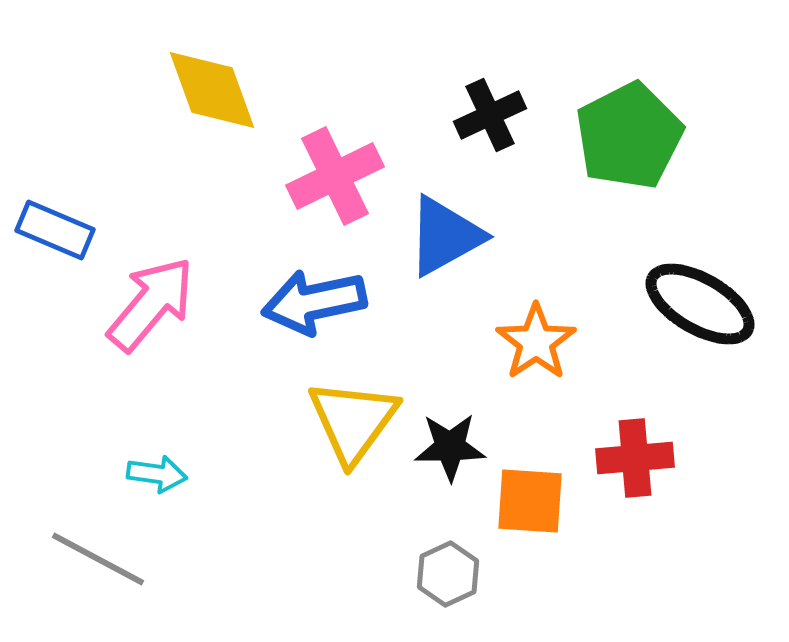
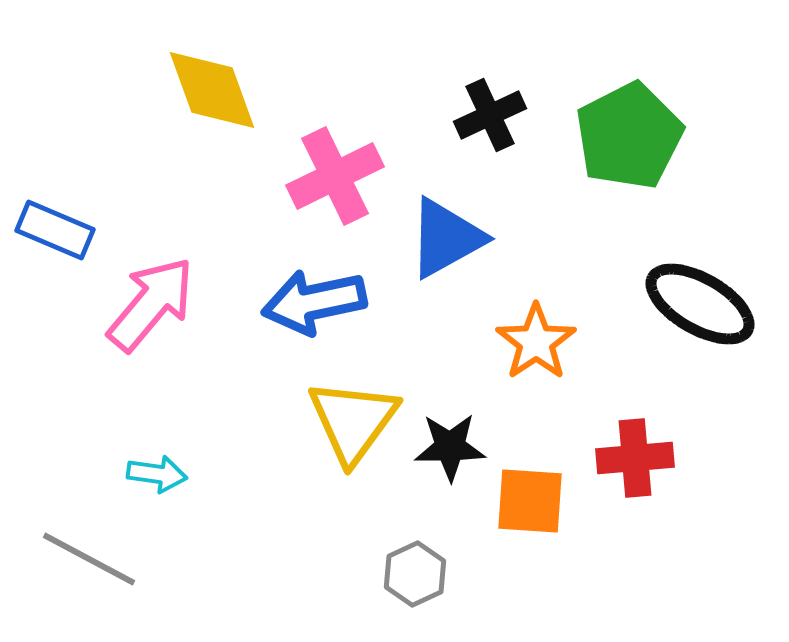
blue triangle: moved 1 px right, 2 px down
gray line: moved 9 px left
gray hexagon: moved 33 px left
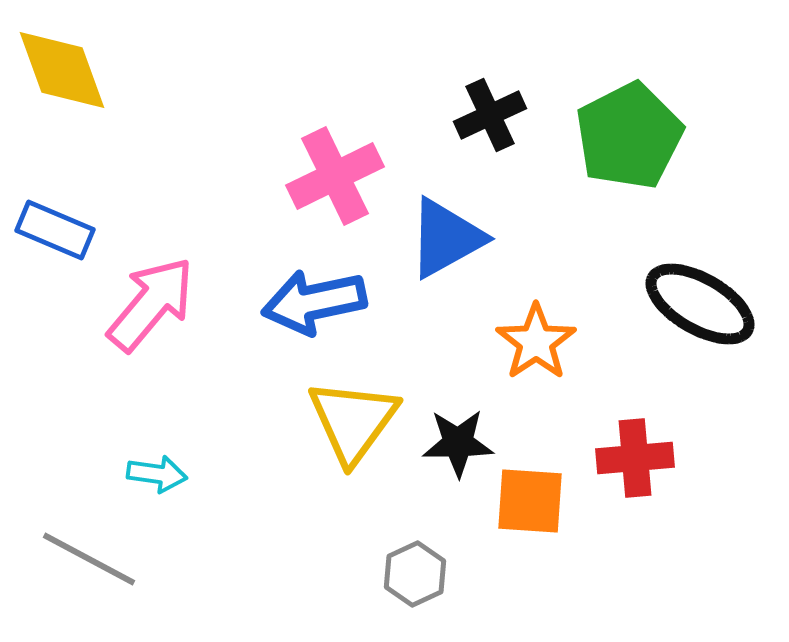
yellow diamond: moved 150 px left, 20 px up
black star: moved 8 px right, 4 px up
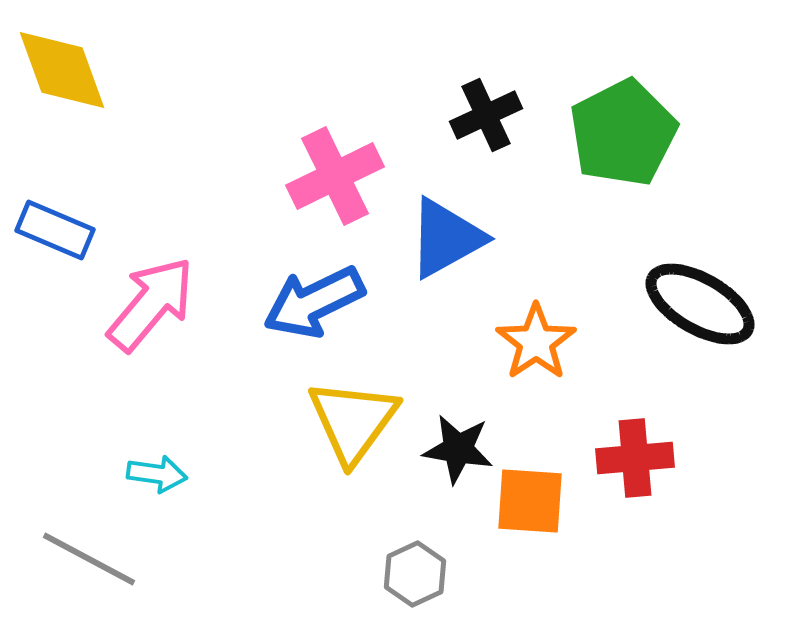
black cross: moved 4 px left
green pentagon: moved 6 px left, 3 px up
blue arrow: rotated 14 degrees counterclockwise
black star: moved 6 px down; rotated 10 degrees clockwise
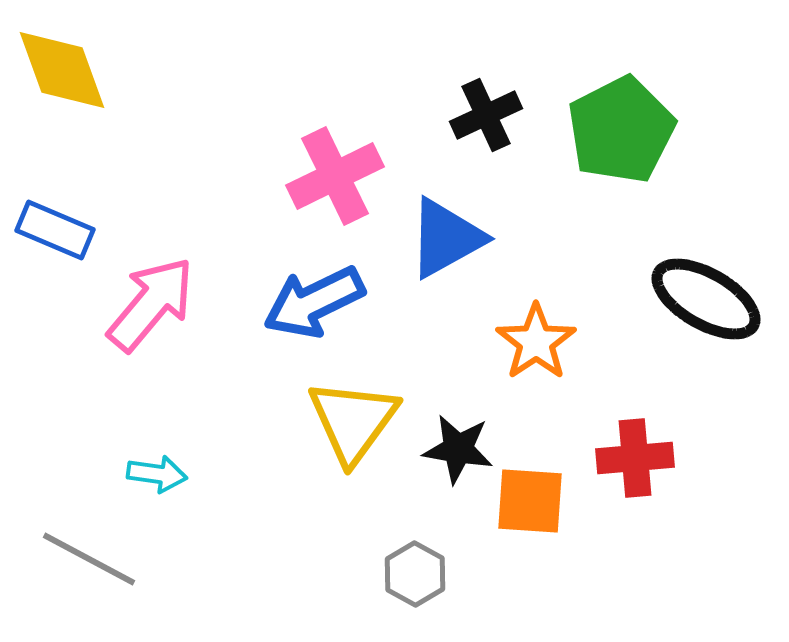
green pentagon: moved 2 px left, 3 px up
black ellipse: moved 6 px right, 5 px up
gray hexagon: rotated 6 degrees counterclockwise
